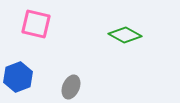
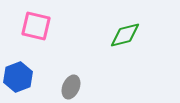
pink square: moved 2 px down
green diamond: rotated 44 degrees counterclockwise
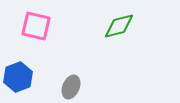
green diamond: moved 6 px left, 9 px up
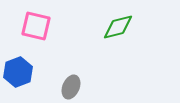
green diamond: moved 1 px left, 1 px down
blue hexagon: moved 5 px up
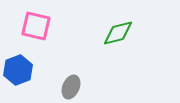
green diamond: moved 6 px down
blue hexagon: moved 2 px up
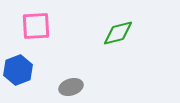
pink square: rotated 16 degrees counterclockwise
gray ellipse: rotated 50 degrees clockwise
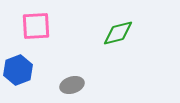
gray ellipse: moved 1 px right, 2 px up
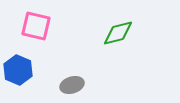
pink square: rotated 16 degrees clockwise
blue hexagon: rotated 16 degrees counterclockwise
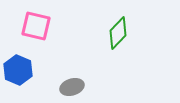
green diamond: rotated 32 degrees counterclockwise
gray ellipse: moved 2 px down
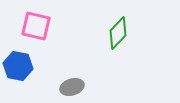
blue hexagon: moved 4 px up; rotated 12 degrees counterclockwise
